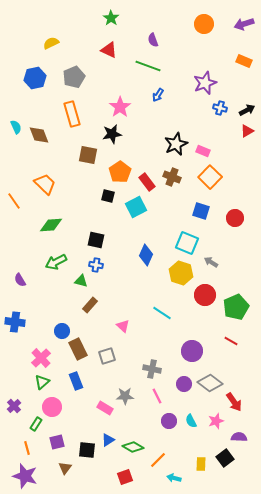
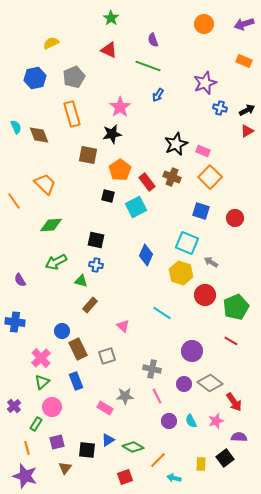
orange pentagon at (120, 172): moved 2 px up
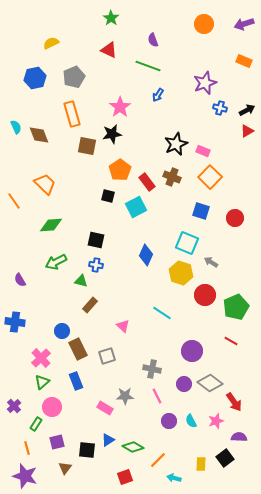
brown square at (88, 155): moved 1 px left, 9 px up
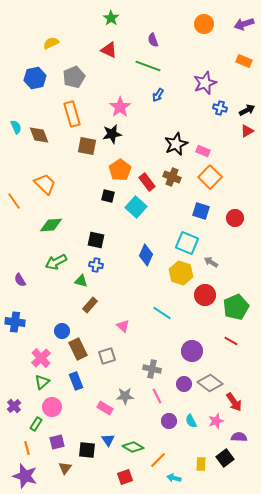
cyan square at (136, 207): rotated 20 degrees counterclockwise
blue triangle at (108, 440): rotated 32 degrees counterclockwise
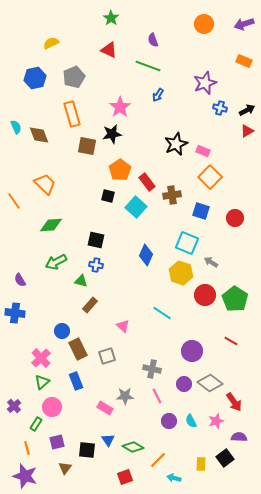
brown cross at (172, 177): moved 18 px down; rotated 30 degrees counterclockwise
green pentagon at (236, 307): moved 1 px left, 8 px up; rotated 15 degrees counterclockwise
blue cross at (15, 322): moved 9 px up
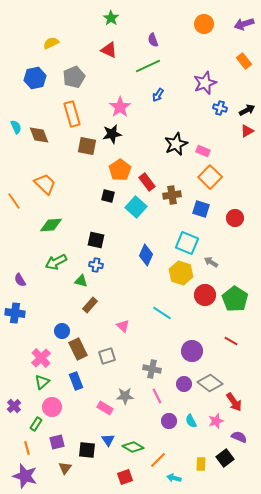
orange rectangle at (244, 61): rotated 28 degrees clockwise
green line at (148, 66): rotated 45 degrees counterclockwise
blue square at (201, 211): moved 2 px up
purple semicircle at (239, 437): rotated 21 degrees clockwise
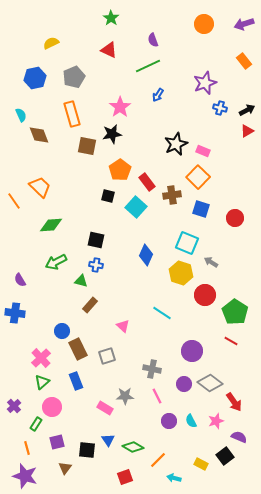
cyan semicircle at (16, 127): moved 5 px right, 12 px up
orange square at (210, 177): moved 12 px left
orange trapezoid at (45, 184): moved 5 px left, 3 px down
green pentagon at (235, 299): moved 13 px down
black square at (225, 458): moved 2 px up
yellow rectangle at (201, 464): rotated 64 degrees counterclockwise
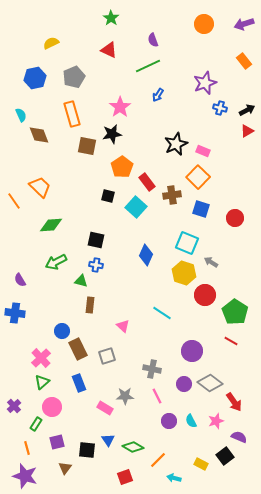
orange pentagon at (120, 170): moved 2 px right, 3 px up
yellow hexagon at (181, 273): moved 3 px right
brown rectangle at (90, 305): rotated 35 degrees counterclockwise
blue rectangle at (76, 381): moved 3 px right, 2 px down
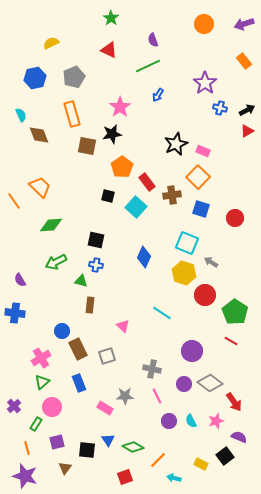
purple star at (205, 83): rotated 15 degrees counterclockwise
blue diamond at (146, 255): moved 2 px left, 2 px down
pink cross at (41, 358): rotated 12 degrees clockwise
